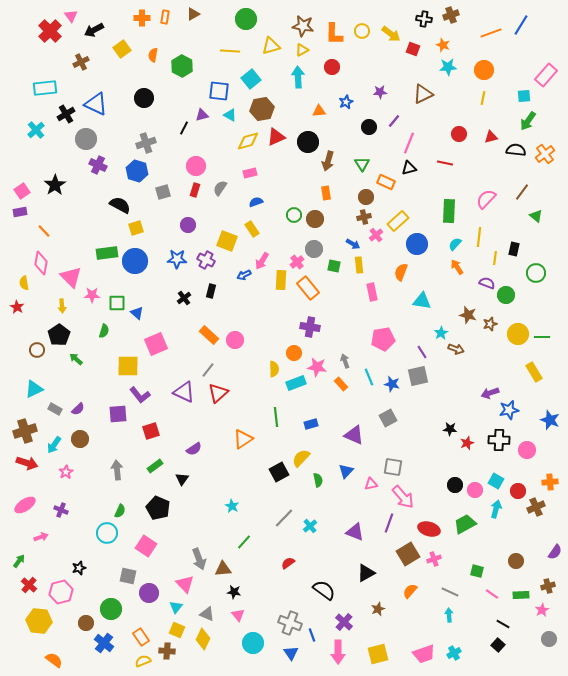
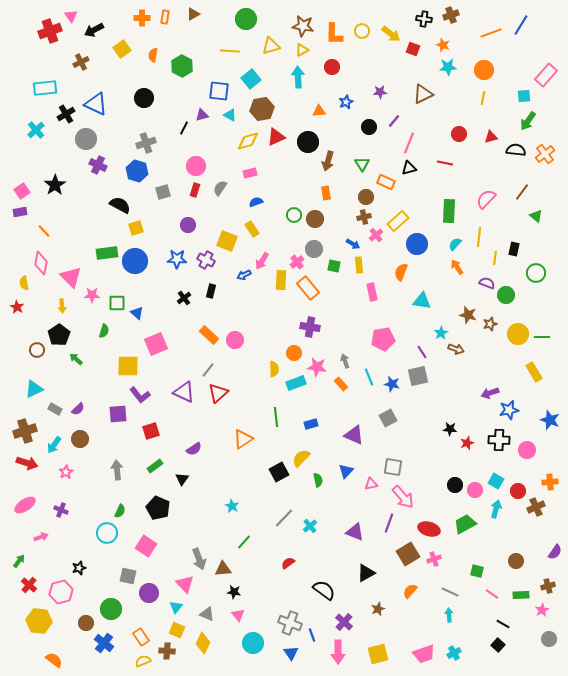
red cross at (50, 31): rotated 25 degrees clockwise
yellow diamond at (203, 639): moved 4 px down
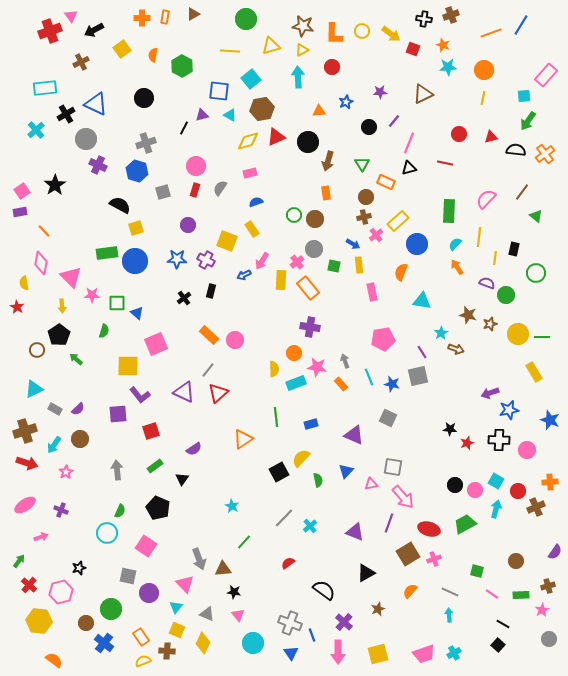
gray square at (388, 418): rotated 36 degrees counterclockwise
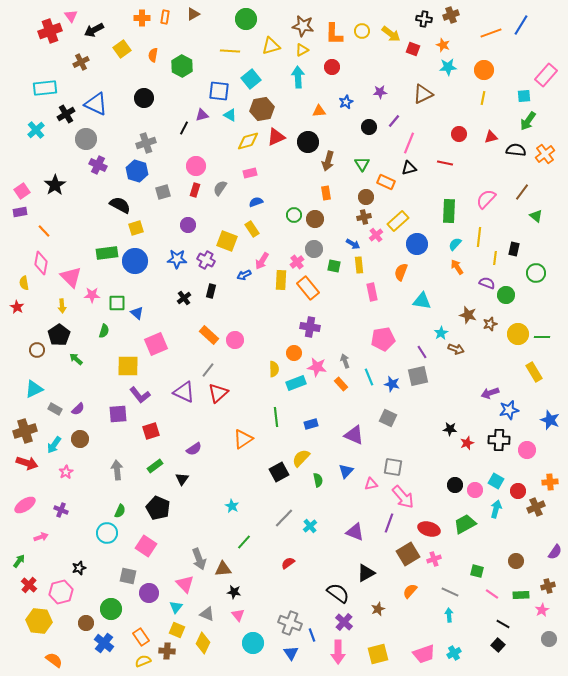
black semicircle at (324, 590): moved 14 px right, 3 px down
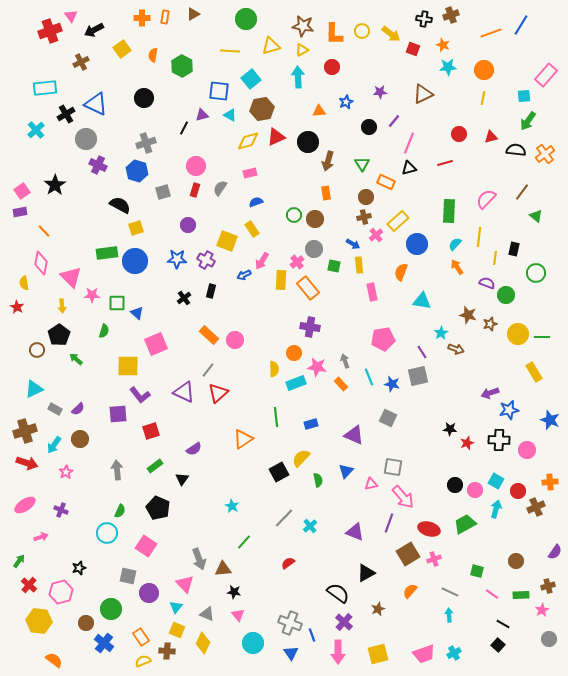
red line at (445, 163): rotated 28 degrees counterclockwise
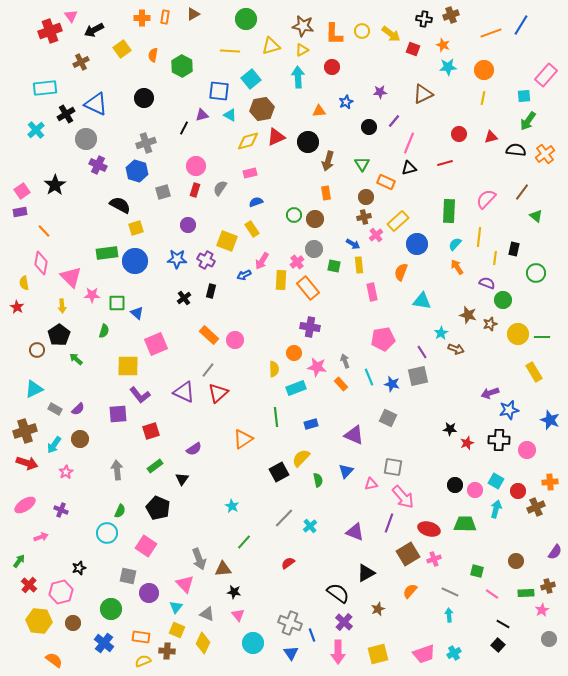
green circle at (506, 295): moved 3 px left, 5 px down
cyan rectangle at (296, 383): moved 5 px down
green trapezoid at (465, 524): rotated 30 degrees clockwise
green rectangle at (521, 595): moved 5 px right, 2 px up
brown circle at (86, 623): moved 13 px left
orange rectangle at (141, 637): rotated 48 degrees counterclockwise
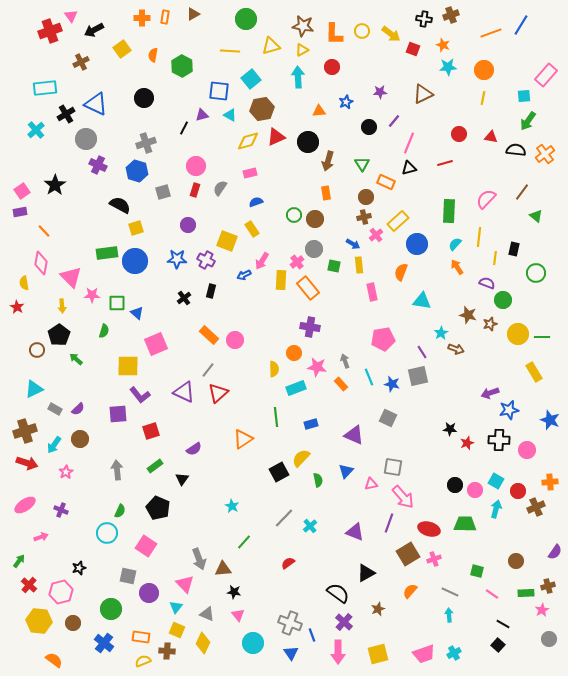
red triangle at (491, 137): rotated 24 degrees clockwise
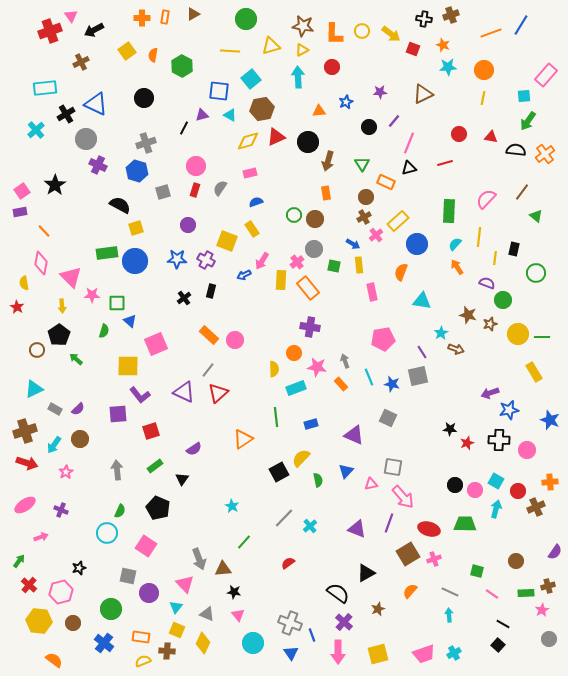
yellow square at (122, 49): moved 5 px right, 2 px down
brown cross at (364, 217): rotated 16 degrees counterclockwise
blue triangle at (137, 313): moved 7 px left, 8 px down
purple triangle at (355, 532): moved 2 px right, 3 px up
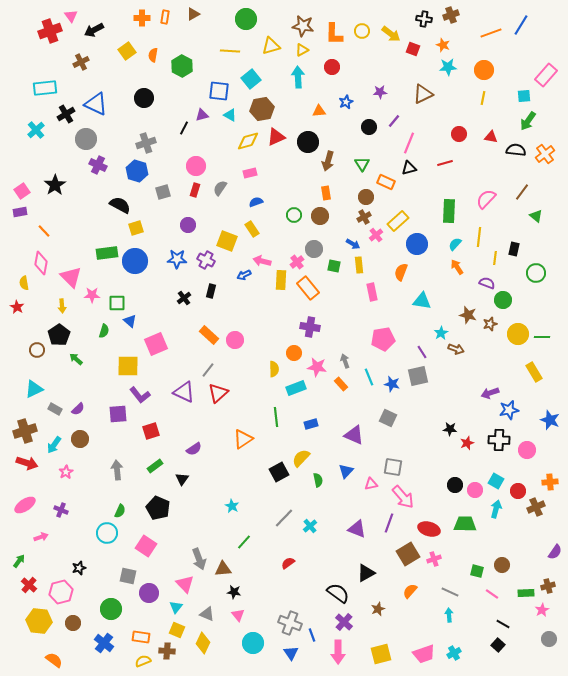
brown circle at (315, 219): moved 5 px right, 3 px up
pink arrow at (262, 261): rotated 72 degrees clockwise
brown circle at (516, 561): moved 14 px left, 4 px down
yellow square at (378, 654): moved 3 px right
